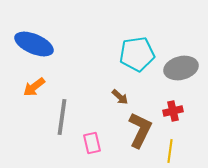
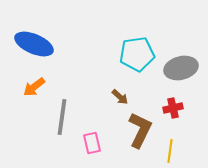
red cross: moved 3 px up
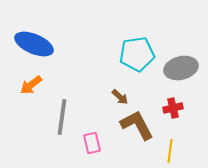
orange arrow: moved 3 px left, 2 px up
brown L-shape: moved 3 px left, 5 px up; rotated 54 degrees counterclockwise
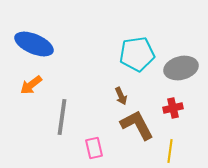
brown arrow: moved 1 px right, 1 px up; rotated 24 degrees clockwise
pink rectangle: moved 2 px right, 5 px down
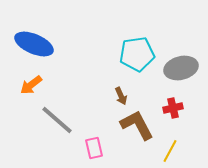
gray line: moved 5 px left, 3 px down; rotated 57 degrees counterclockwise
yellow line: rotated 20 degrees clockwise
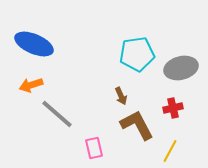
orange arrow: rotated 20 degrees clockwise
gray line: moved 6 px up
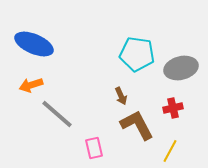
cyan pentagon: rotated 16 degrees clockwise
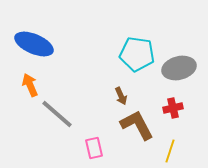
gray ellipse: moved 2 px left
orange arrow: moved 1 px left; rotated 85 degrees clockwise
yellow line: rotated 10 degrees counterclockwise
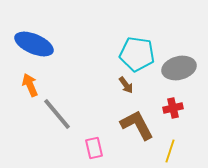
brown arrow: moved 5 px right, 11 px up; rotated 12 degrees counterclockwise
gray line: rotated 9 degrees clockwise
